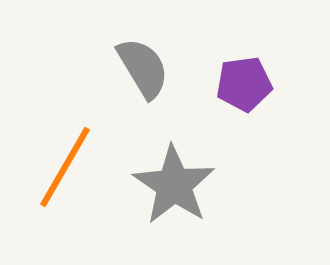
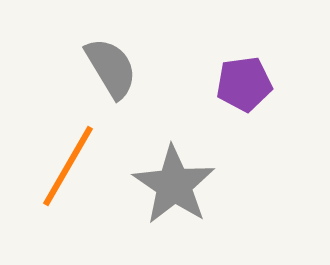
gray semicircle: moved 32 px left
orange line: moved 3 px right, 1 px up
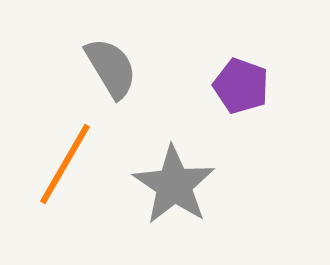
purple pentagon: moved 3 px left, 2 px down; rotated 28 degrees clockwise
orange line: moved 3 px left, 2 px up
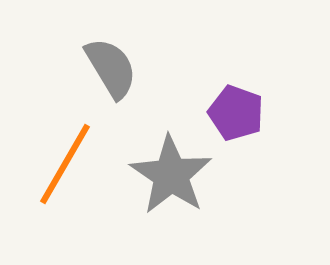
purple pentagon: moved 5 px left, 27 px down
gray star: moved 3 px left, 10 px up
